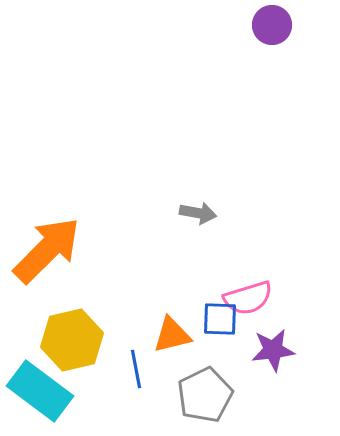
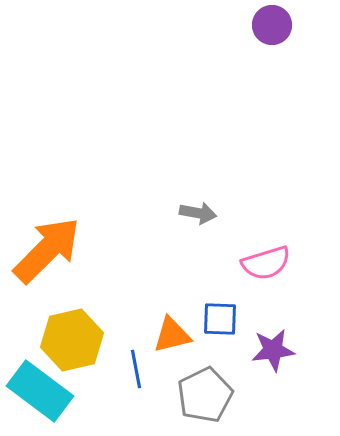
pink semicircle: moved 18 px right, 35 px up
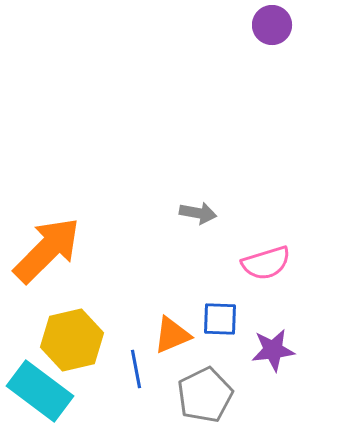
orange triangle: rotated 9 degrees counterclockwise
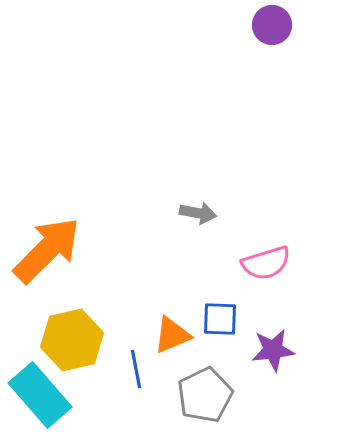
cyan rectangle: moved 4 px down; rotated 12 degrees clockwise
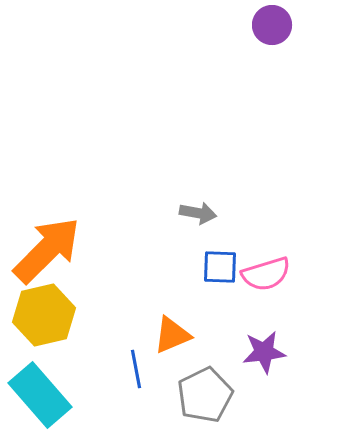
pink semicircle: moved 11 px down
blue square: moved 52 px up
yellow hexagon: moved 28 px left, 25 px up
purple star: moved 9 px left, 2 px down
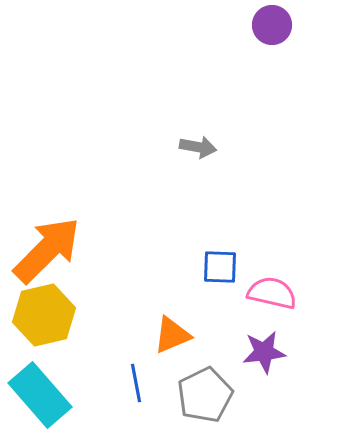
gray arrow: moved 66 px up
pink semicircle: moved 6 px right, 19 px down; rotated 150 degrees counterclockwise
blue line: moved 14 px down
